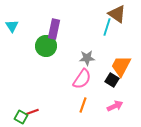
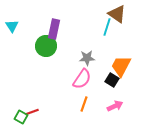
orange line: moved 1 px right, 1 px up
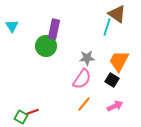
orange trapezoid: moved 2 px left, 5 px up
orange line: rotated 21 degrees clockwise
